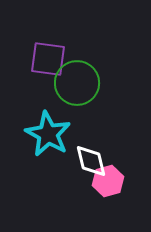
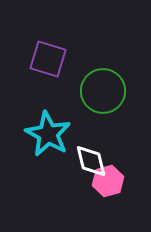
purple square: rotated 9 degrees clockwise
green circle: moved 26 px right, 8 px down
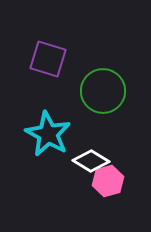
white diamond: rotated 45 degrees counterclockwise
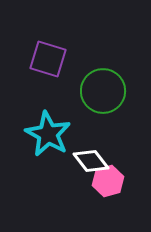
white diamond: rotated 21 degrees clockwise
